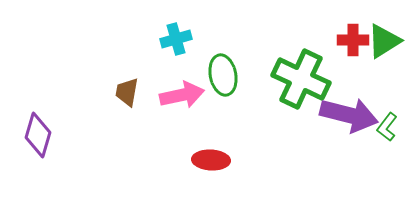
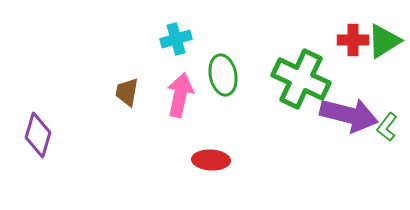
pink arrow: moved 2 px left; rotated 66 degrees counterclockwise
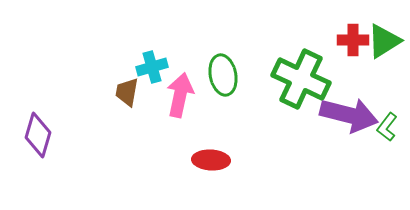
cyan cross: moved 24 px left, 28 px down
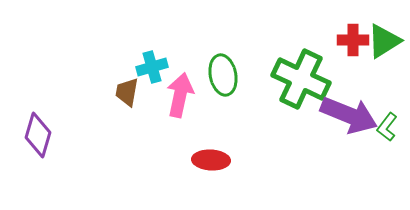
purple arrow: rotated 8 degrees clockwise
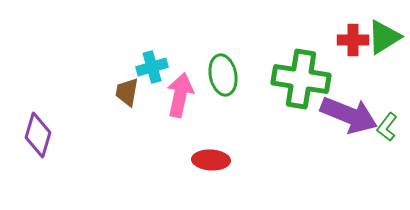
green triangle: moved 4 px up
green cross: rotated 16 degrees counterclockwise
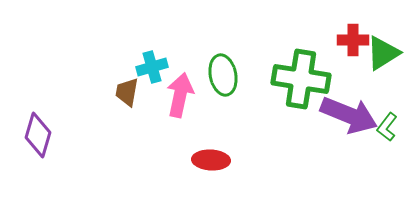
green triangle: moved 1 px left, 16 px down
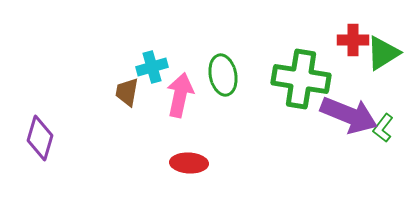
green L-shape: moved 4 px left, 1 px down
purple diamond: moved 2 px right, 3 px down
red ellipse: moved 22 px left, 3 px down
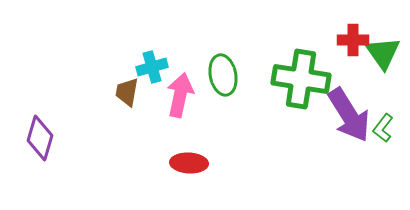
green triangle: rotated 33 degrees counterclockwise
purple arrow: rotated 36 degrees clockwise
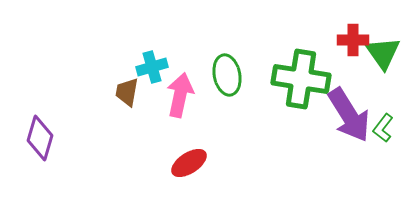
green ellipse: moved 4 px right
red ellipse: rotated 36 degrees counterclockwise
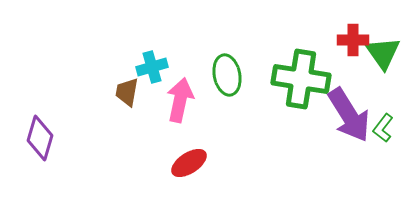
pink arrow: moved 5 px down
